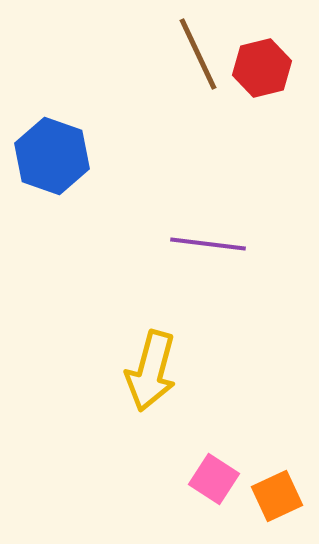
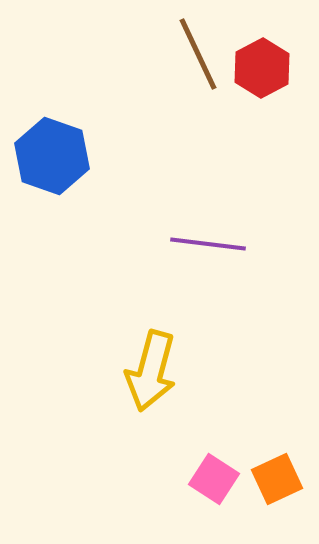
red hexagon: rotated 14 degrees counterclockwise
orange square: moved 17 px up
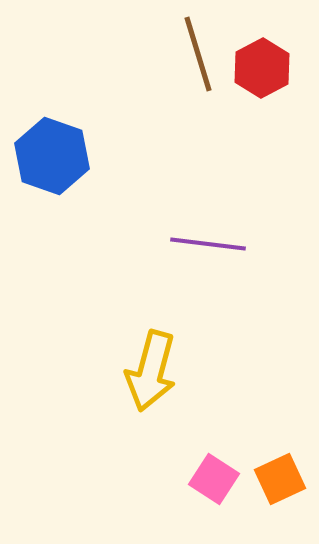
brown line: rotated 8 degrees clockwise
orange square: moved 3 px right
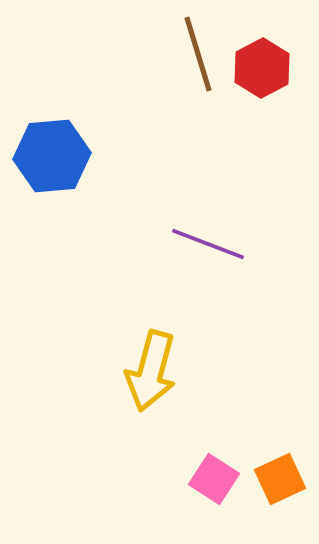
blue hexagon: rotated 24 degrees counterclockwise
purple line: rotated 14 degrees clockwise
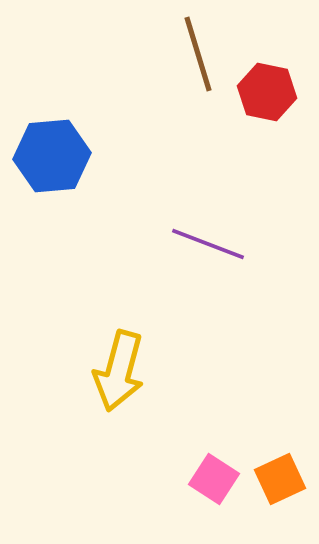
red hexagon: moved 5 px right, 24 px down; rotated 20 degrees counterclockwise
yellow arrow: moved 32 px left
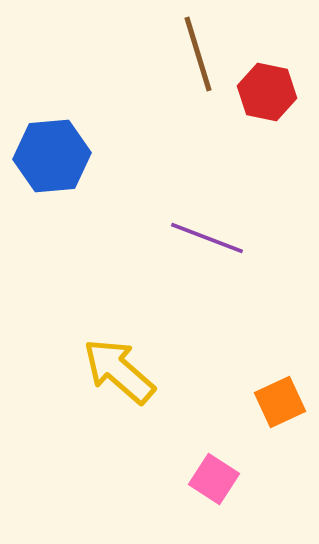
purple line: moved 1 px left, 6 px up
yellow arrow: rotated 116 degrees clockwise
orange square: moved 77 px up
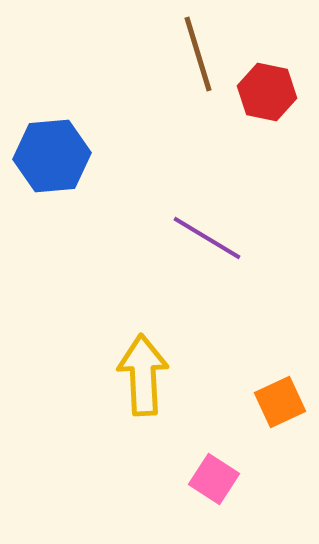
purple line: rotated 10 degrees clockwise
yellow arrow: moved 24 px right, 4 px down; rotated 46 degrees clockwise
